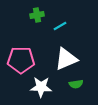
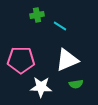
cyan line: rotated 64 degrees clockwise
white triangle: moved 1 px right, 1 px down
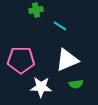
green cross: moved 1 px left, 5 px up
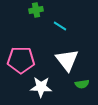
white triangle: rotated 45 degrees counterclockwise
green semicircle: moved 6 px right
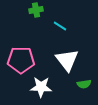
green semicircle: moved 2 px right
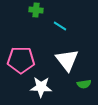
green cross: rotated 16 degrees clockwise
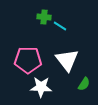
green cross: moved 8 px right, 7 px down
pink pentagon: moved 7 px right
green semicircle: rotated 48 degrees counterclockwise
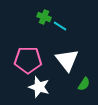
green cross: rotated 16 degrees clockwise
white star: moved 2 px left; rotated 15 degrees clockwise
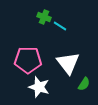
white triangle: moved 1 px right, 3 px down
